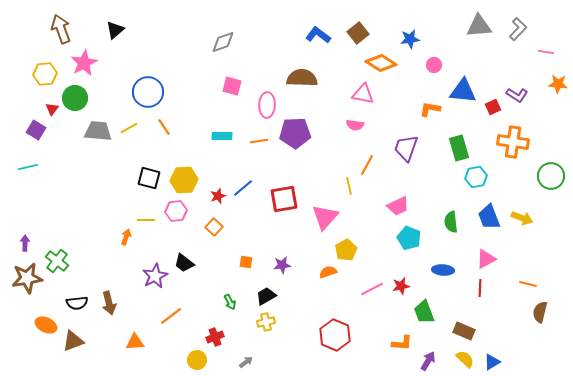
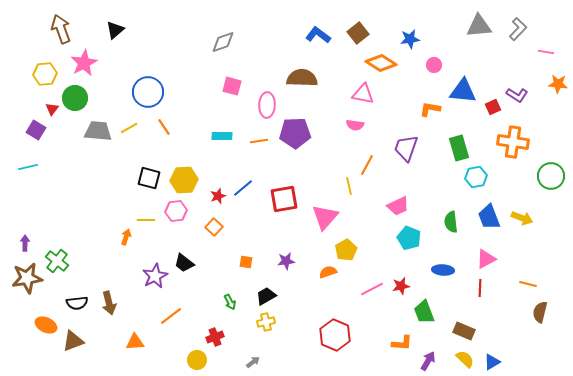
purple star at (282, 265): moved 4 px right, 4 px up
gray arrow at (246, 362): moved 7 px right
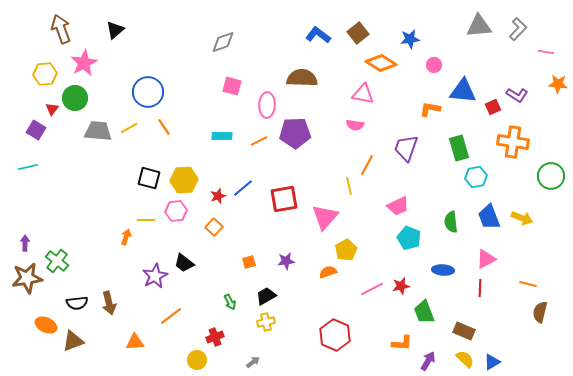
orange line at (259, 141): rotated 18 degrees counterclockwise
orange square at (246, 262): moved 3 px right; rotated 24 degrees counterclockwise
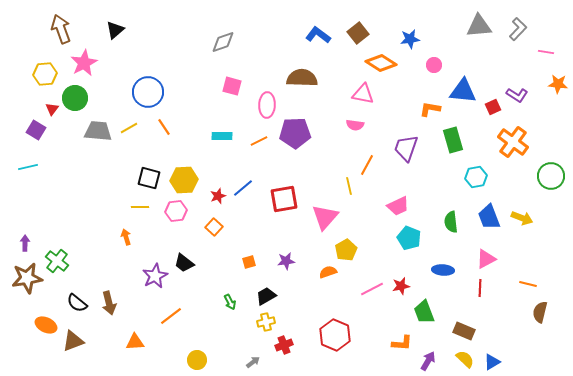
orange cross at (513, 142): rotated 28 degrees clockwise
green rectangle at (459, 148): moved 6 px left, 8 px up
yellow line at (146, 220): moved 6 px left, 13 px up
orange arrow at (126, 237): rotated 35 degrees counterclockwise
black semicircle at (77, 303): rotated 45 degrees clockwise
red cross at (215, 337): moved 69 px right, 8 px down
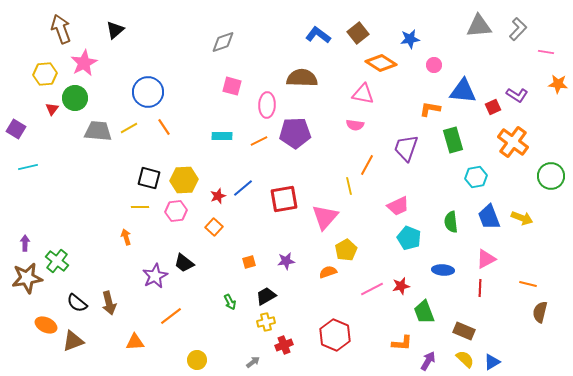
purple square at (36, 130): moved 20 px left, 1 px up
